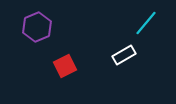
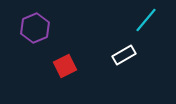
cyan line: moved 3 px up
purple hexagon: moved 2 px left, 1 px down
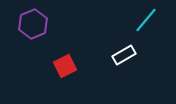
purple hexagon: moved 2 px left, 4 px up
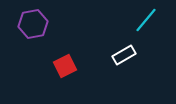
purple hexagon: rotated 12 degrees clockwise
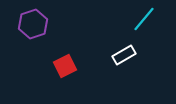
cyan line: moved 2 px left, 1 px up
purple hexagon: rotated 8 degrees counterclockwise
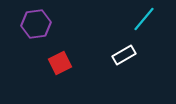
purple hexagon: moved 3 px right; rotated 12 degrees clockwise
red square: moved 5 px left, 3 px up
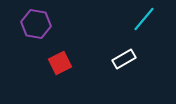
purple hexagon: rotated 16 degrees clockwise
white rectangle: moved 4 px down
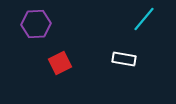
purple hexagon: rotated 12 degrees counterclockwise
white rectangle: rotated 40 degrees clockwise
